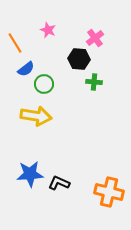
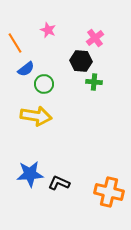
black hexagon: moved 2 px right, 2 px down
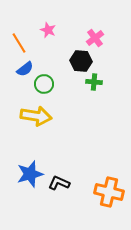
orange line: moved 4 px right
blue semicircle: moved 1 px left
blue star: rotated 12 degrees counterclockwise
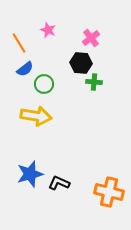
pink cross: moved 4 px left
black hexagon: moved 2 px down
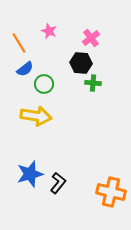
pink star: moved 1 px right, 1 px down
green cross: moved 1 px left, 1 px down
black L-shape: moved 1 px left; rotated 105 degrees clockwise
orange cross: moved 2 px right
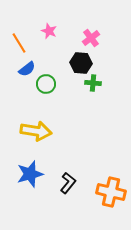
blue semicircle: moved 2 px right
green circle: moved 2 px right
yellow arrow: moved 15 px down
black L-shape: moved 10 px right
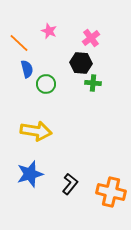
orange line: rotated 15 degrees counterclockwise
blue semicircle: rotated 66 degrees counterclockwise
black L-shape: moved 2 px right, 1 px down
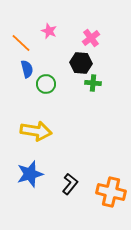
orange line: moved 2 px right
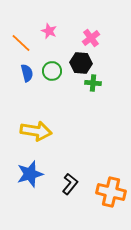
blue semicircle: moved 4 px down
green circle: moved 6 px right, 13 px up
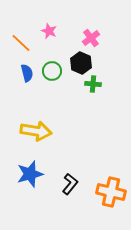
black hexagon: rotated 20 degrees clockwise
green cross: moved 1 px down
